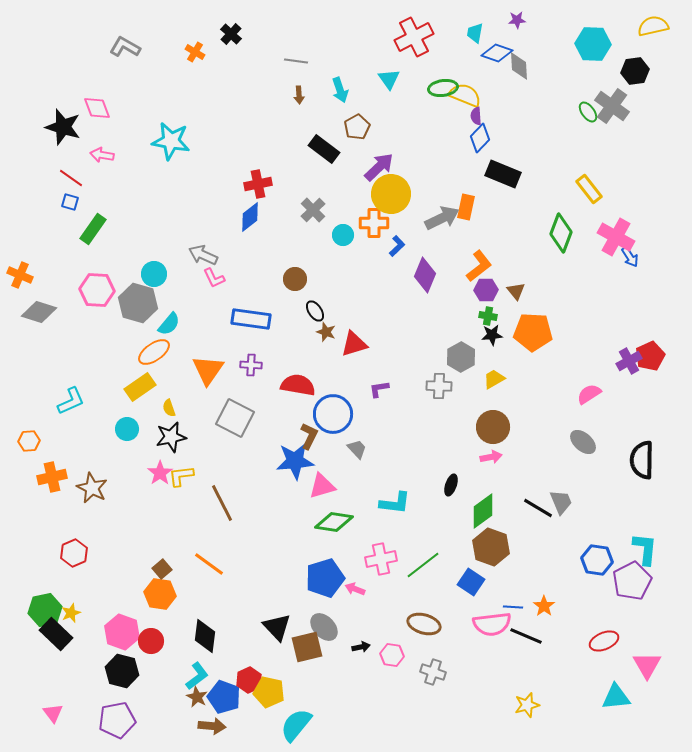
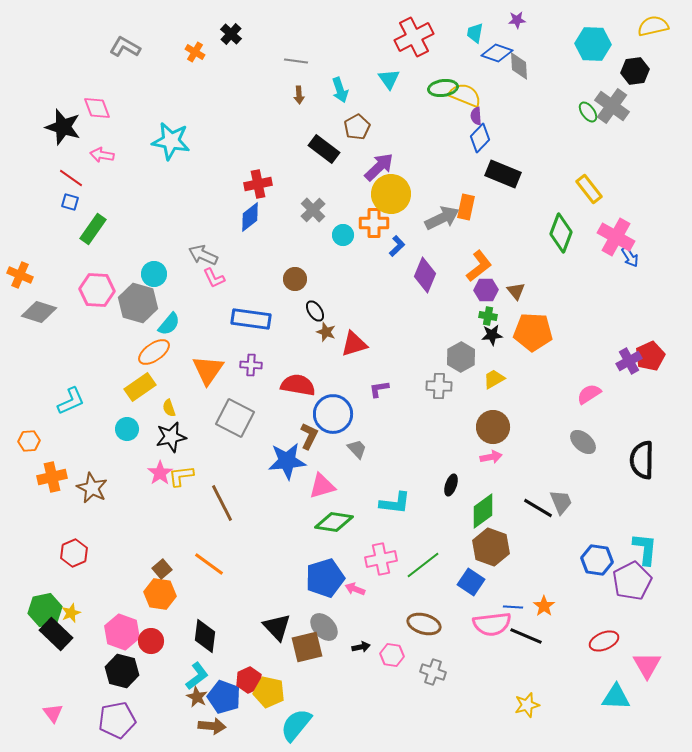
blue star at (295, 461): moved 8 px left
cyan triangle at (616, 697): rotated 8 degrees clockwise
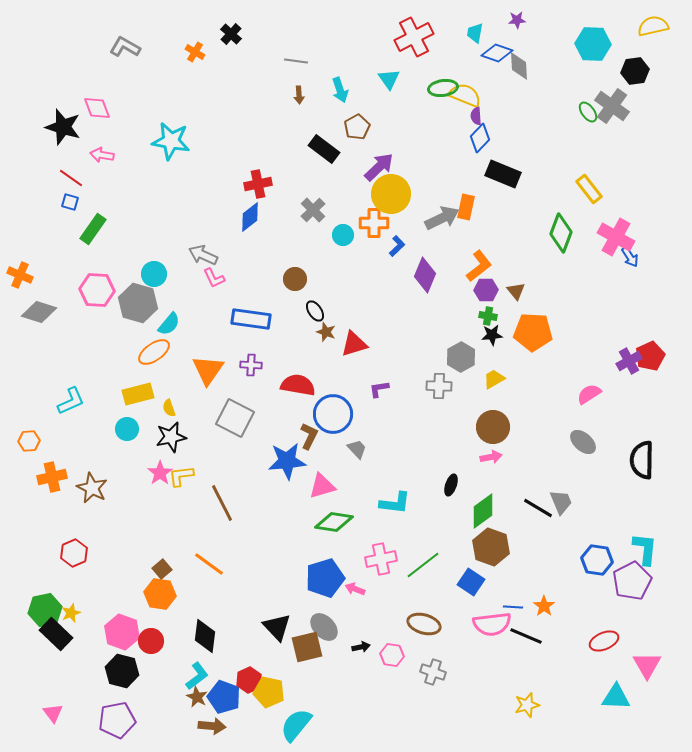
yellow rectangle at (140, 387): moved 2 px left, 7 px down; rotated 20 degrees clockwise
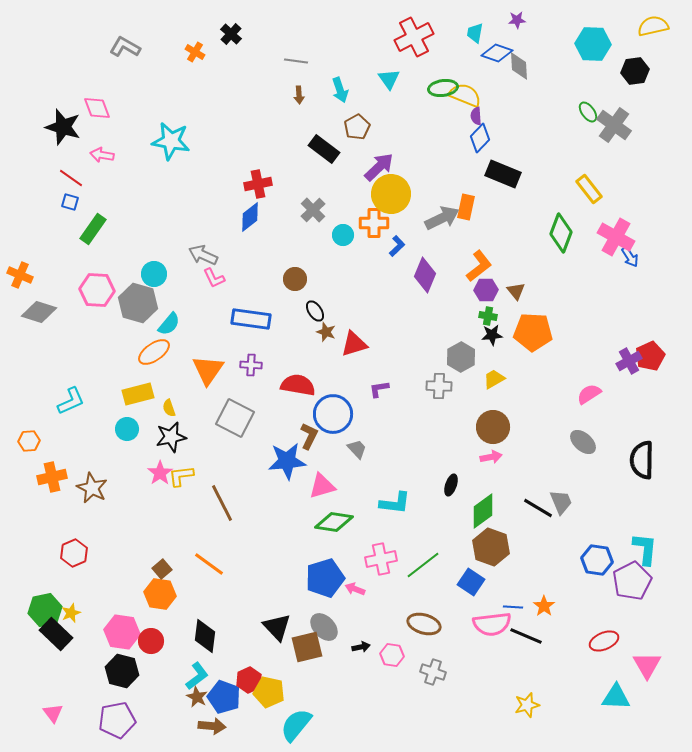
gray cross at (612, 106): moved 2 px right, 19 px down
pink hexagon at (122, 632): rotated 12 degrees counterclockwise
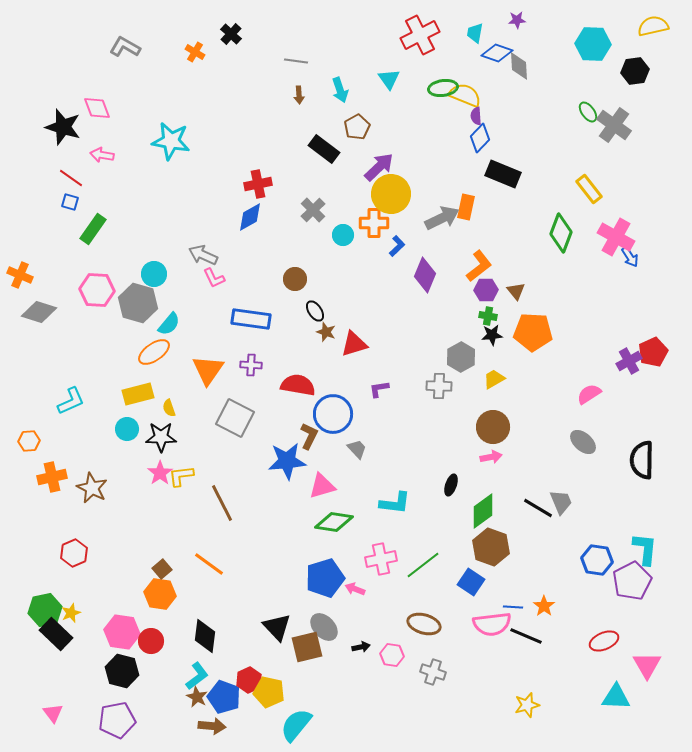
red cross at (414, 37): moved 6 px right, 2 px up
blue diamond at (250, 217): rotated 8 degrees clockwise
red pentagon at (650, 356): moved 3 px right, 4 px up
black star at (171, 437): moved 10 px left; rotated 12 degrees clockwise
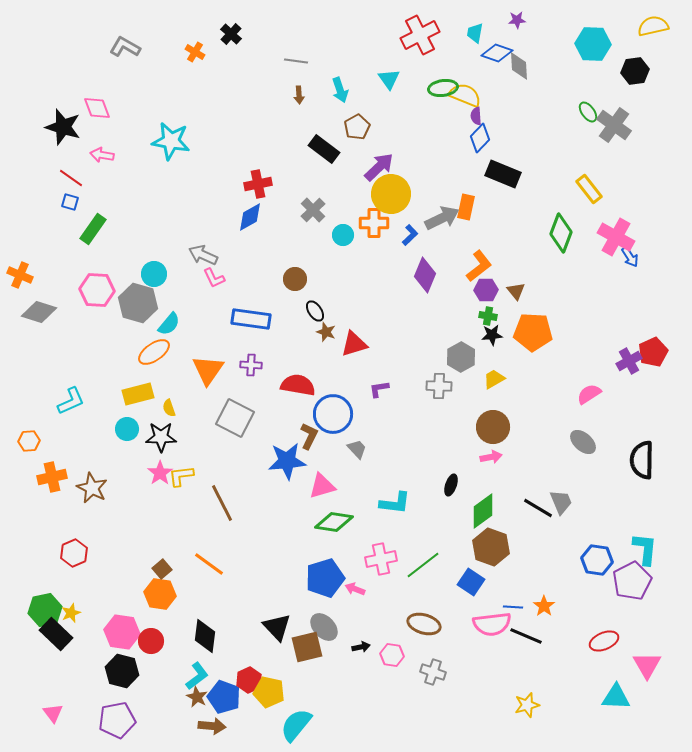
blue L-shape at (397, 246): moved 13 px right, 11 px up
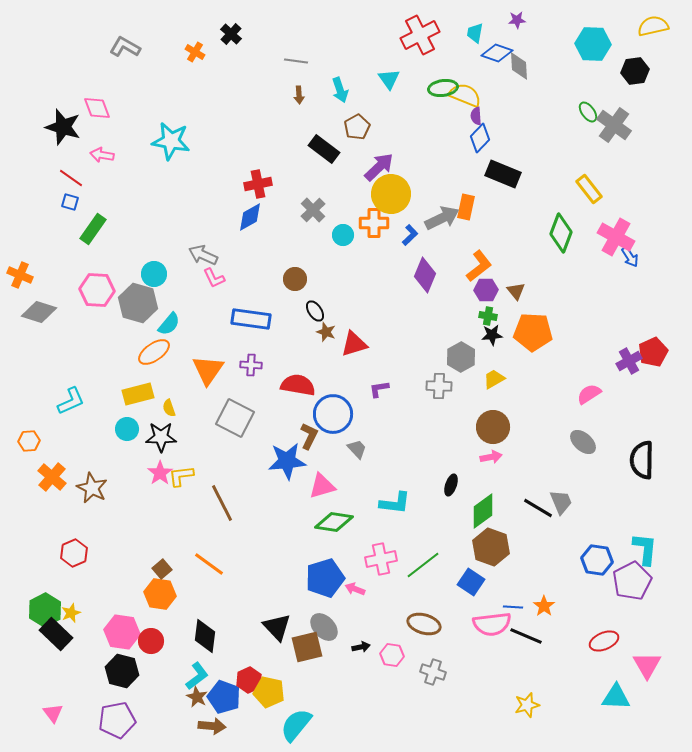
orange cross at (52, 477): rotated 36 degrees counterclockwise
green hexagon at (45, 610): rotated 16 degrees counterclockwise
